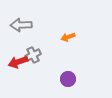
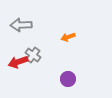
gray cross: rotated 28 degrees counterclockwise
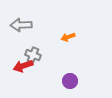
gray cross: rotated 14 degrees counterclockwise
red arrow: moved 5 px right, 4 px down
purple circle: moved 2 px right, 2 px down
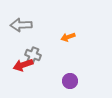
red arrow: moved 1 px up
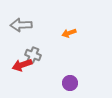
orange arrow: moved 1 px right, 4 px up
red arrow: moved 1 px left
purple circle: moved 2 px down
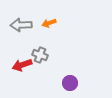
orange arrow: moved 20 px left, 10 px up
gray cross: moved 7 px right
